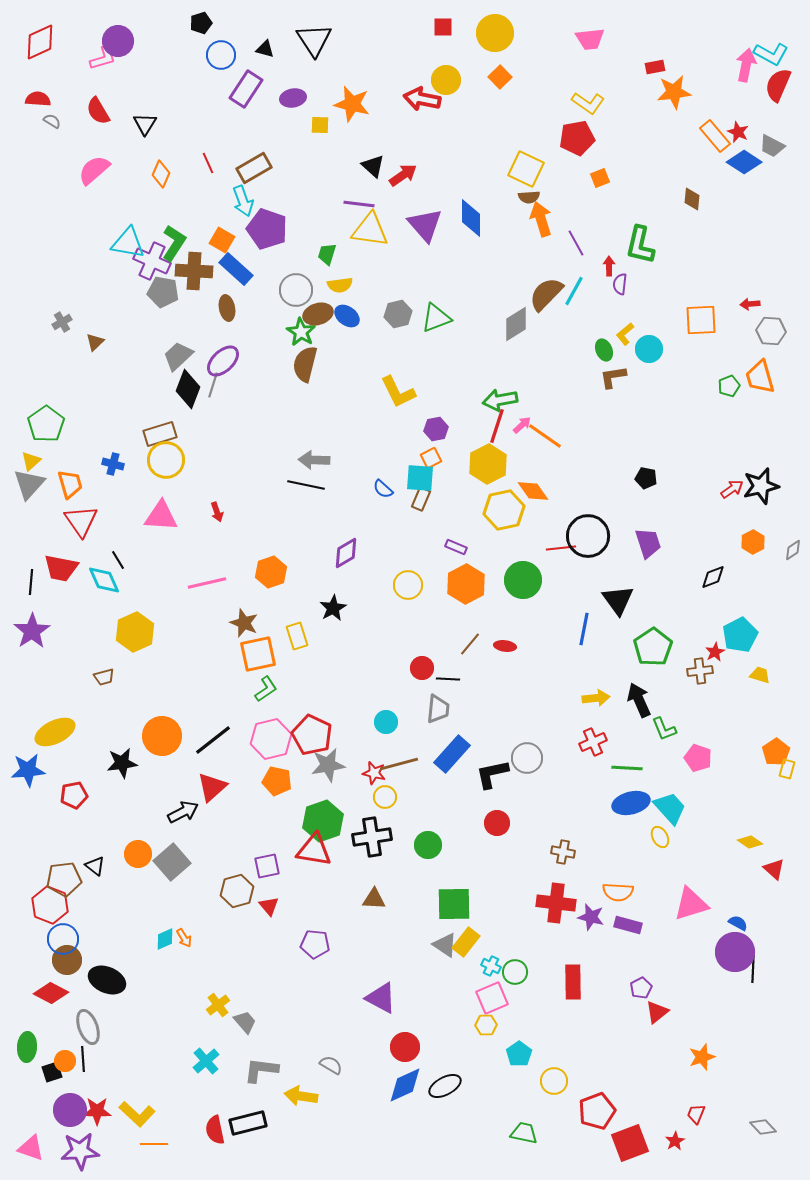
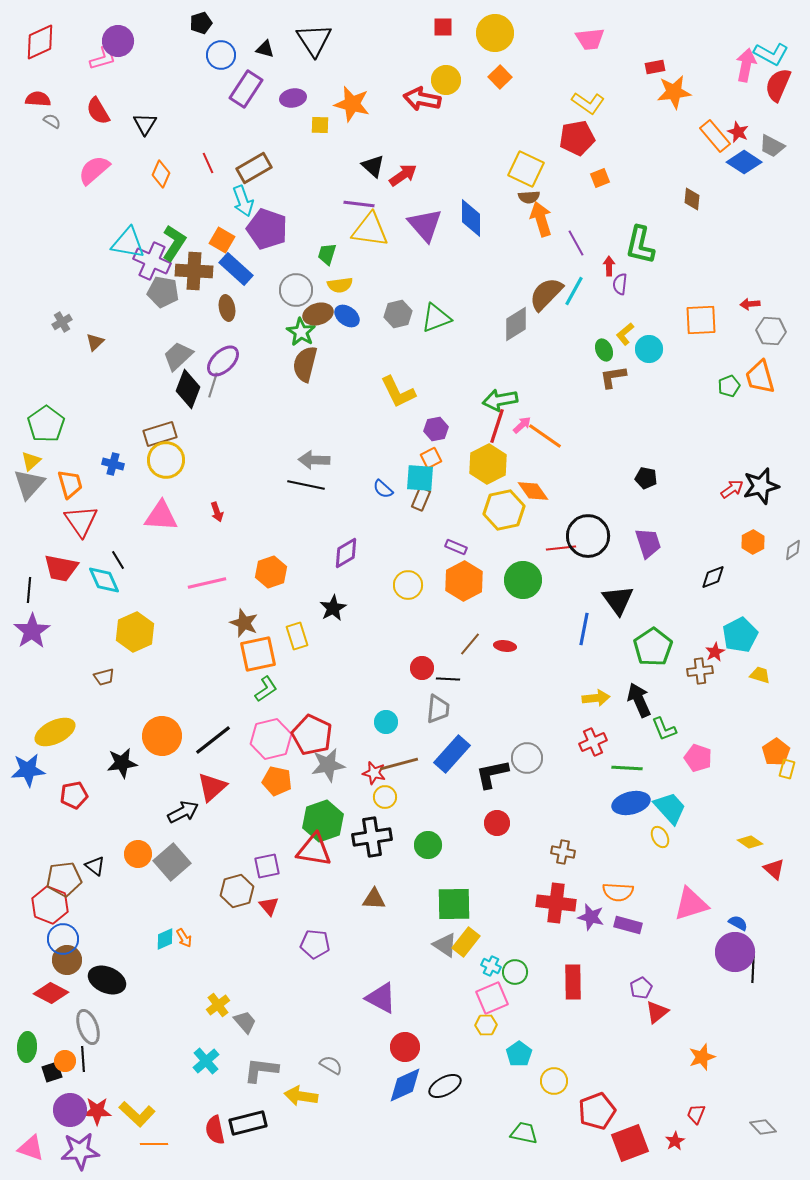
black line at (31, 582): moved 2 px left, 8 px down
orange hexagon at (466, 584): moved 2 px left, 3 px up
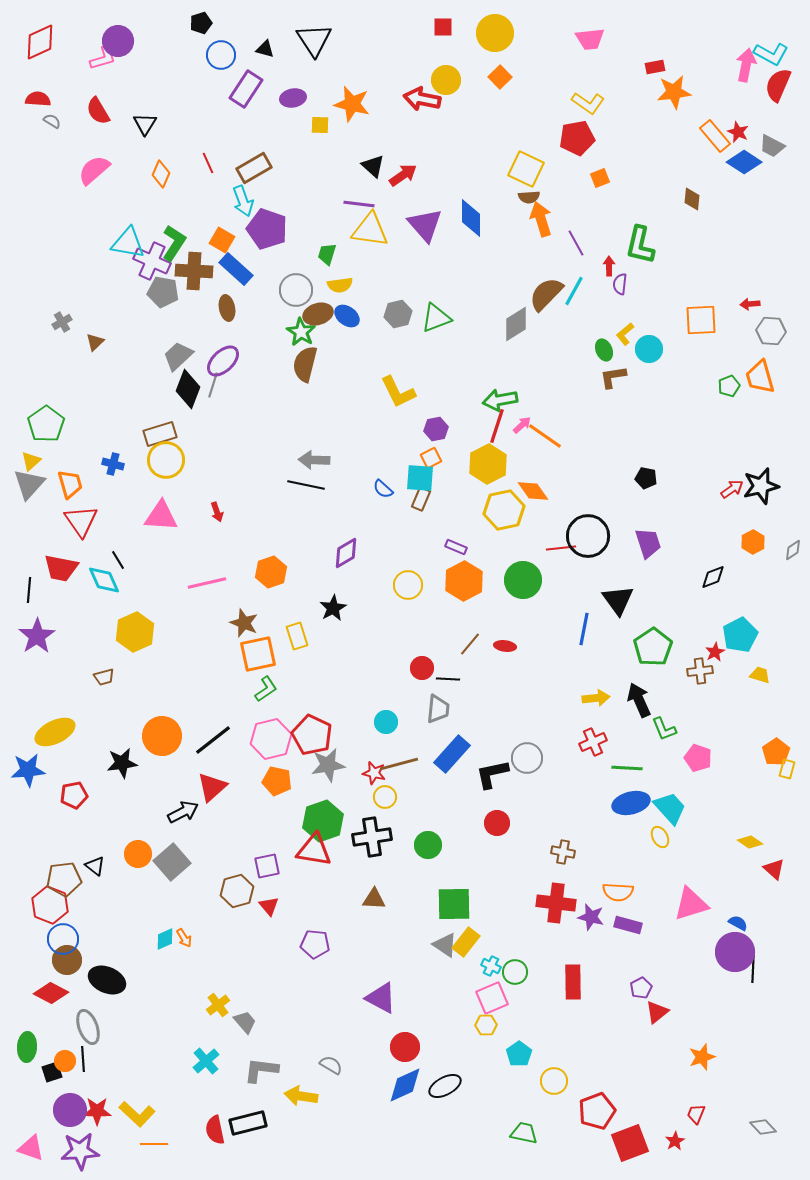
purple star at (32, 631): moved 5 px right, 5 px down
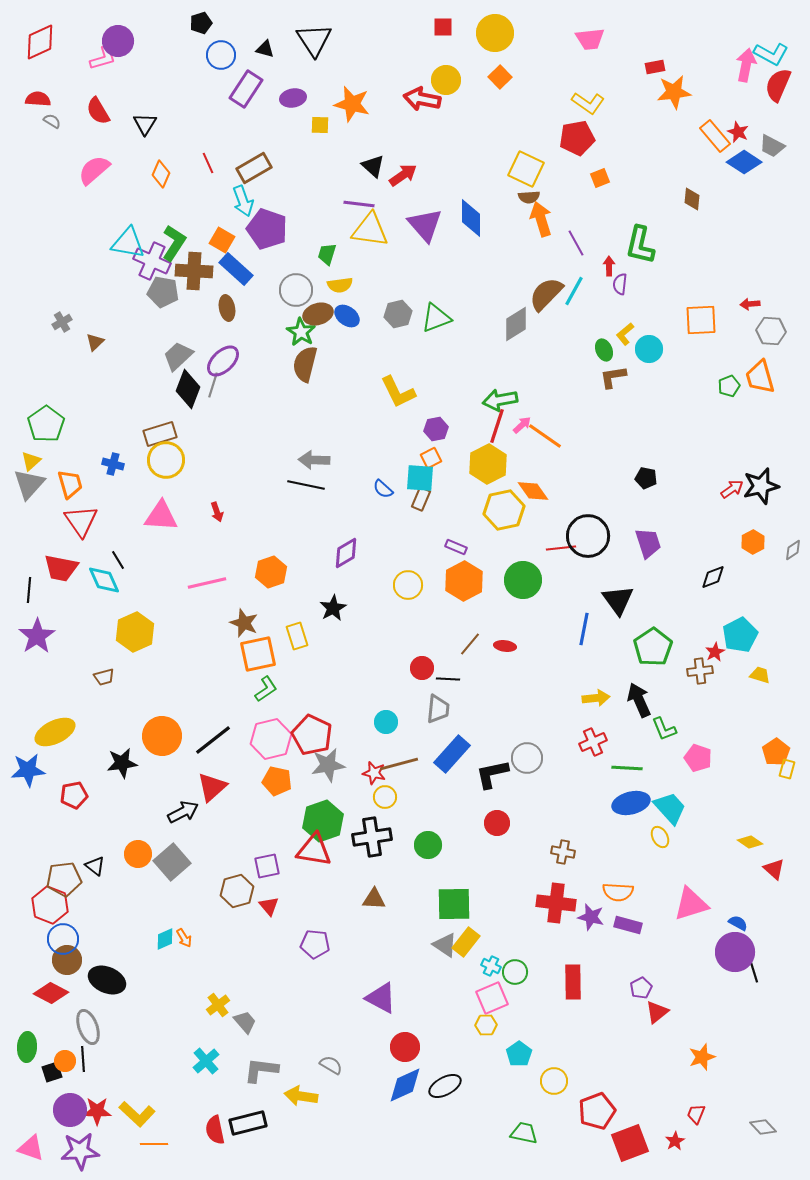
black line at (753, 969): rotated 20 degrees counterclockwise
